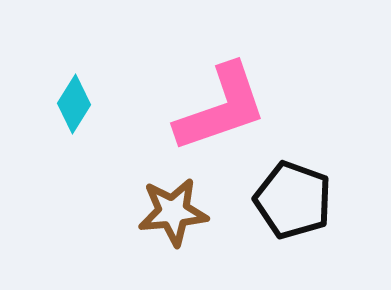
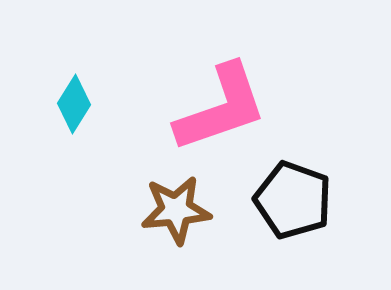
brown star: moved 3 px right, 2 px up
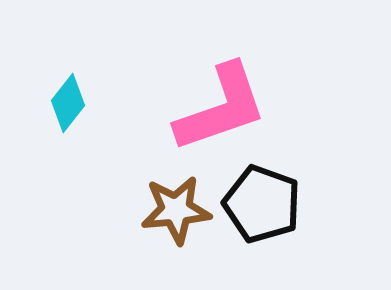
cyan diamond: moved 6 px left, 1 px up; rotated 6 degrees clockwise
black pentagon: moved 31 px left, 4 px down
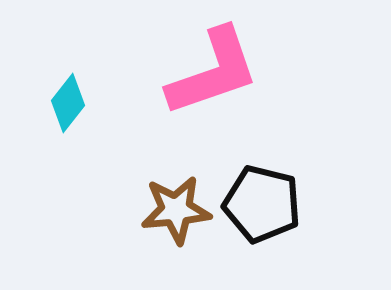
pink L-shape: moved 8 px left, 36 px up
black pentagon: rotated 6 degrees counterclockwise
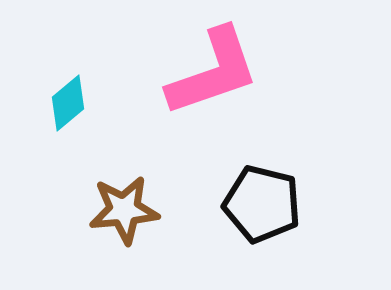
cyan diamond: rotated 12 degrees clockwise
brown star: moved 52 px left
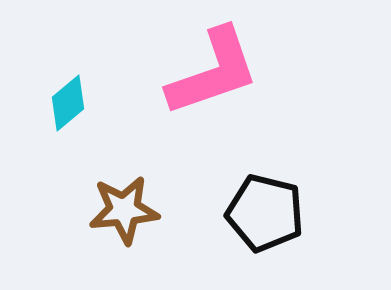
black pentagon: moved 3 px right, 9 px down
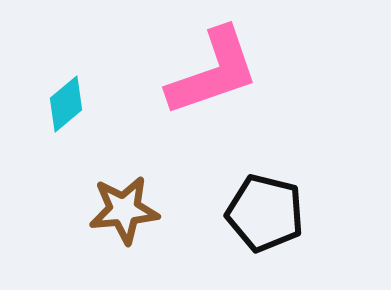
cyan diamond: moved 2 px left, 1 px down
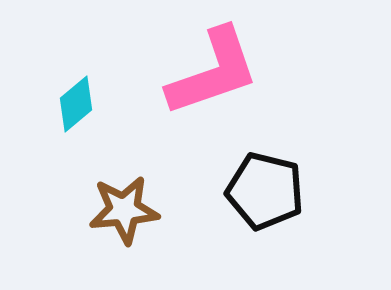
cyan diamond: moved 10 px right
black pentagon: moved 22 px up
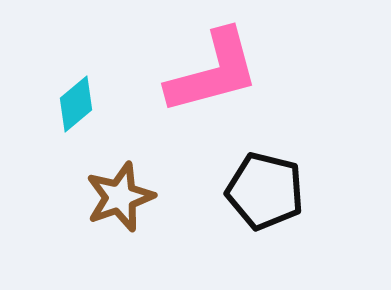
pink L-shape: rotated 4 degrees clockwise
brown star: moved 4 px left, 13 px up; rotated 14 degrees counterclockwise
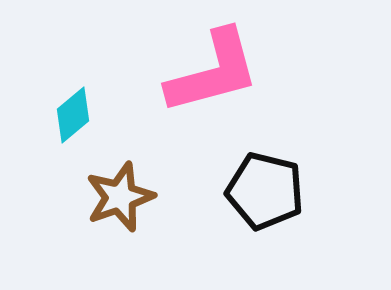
cyan diamond: moved 3 px left, 11 px down
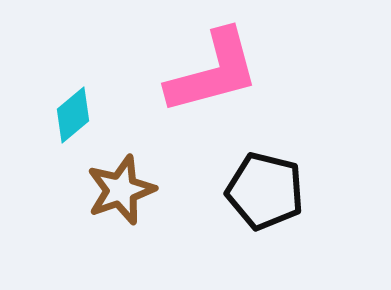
brown star: moved 1 px right, 7 px up
